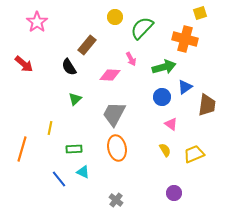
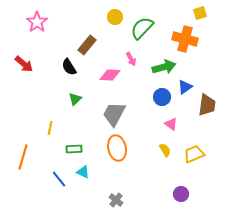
orange line: moved 1 px right, 8 px down
purple circle: moved 7 px right, 1 px down
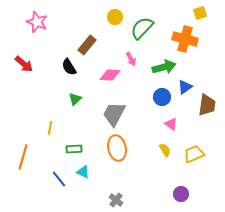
pink star: rotated 15 degrees counterclockwise
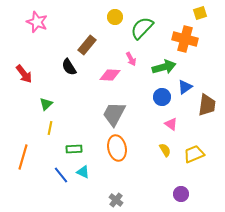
red arrow: moved 10 px down; rotated 12 degrees clockwise
green triangle: moved 29 px left, 5 px down
blue line: moved 2 px right, 4 px up
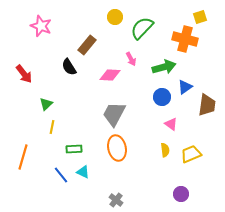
yellow square: moved 4 px down
pink star: moved 4 px right, 4 px down
yellow line: moved 2 px right, 1 px up
yellow semicircle: rotated 24 degrees clockwise
yellow trapezoid: moved 3 px left
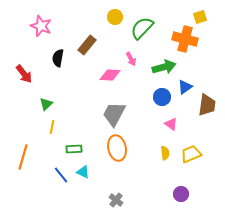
black semicircle: moved 11 px left, 9 px up; rotated 42 degrees clockwise
yellow semicircle: moved 3 px down
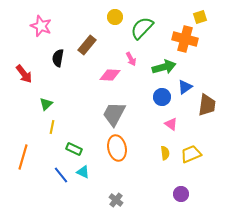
green rectangle: rotated 28 degrees clockwise
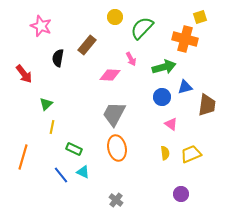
blue triangle: rotated 21 degrees clockwise
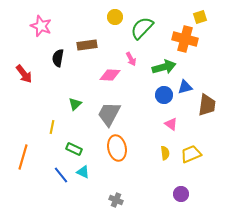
brown rectangle: rotated 42 degrees clockwise
blue circle: moved 2 px right, 2 px up
green triangle: moved 29 px right
gray trapezoid: moved 5 px left
gray cross: rotated 16 degrees counterclockwise
